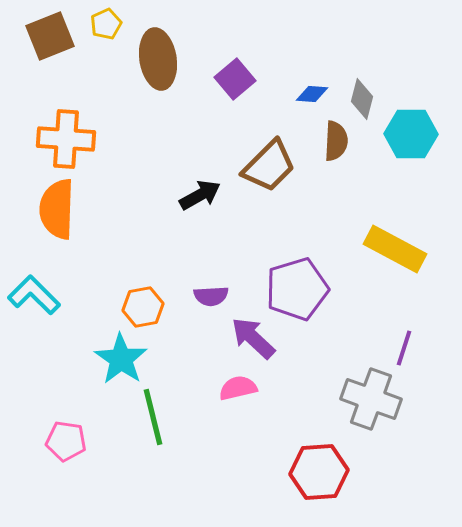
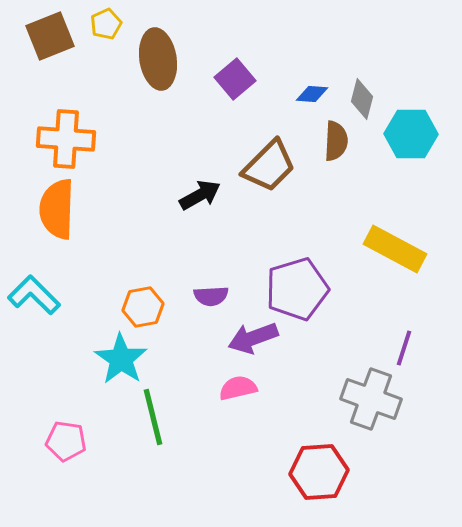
purple arrow: rotated 63 degrees counterclockwise
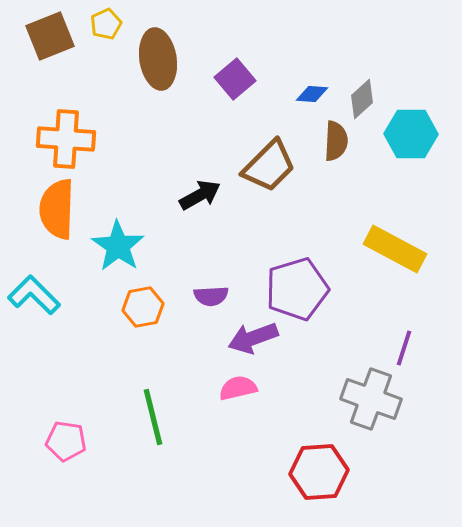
gray diamond: rotated 33 degrees clockwise
cyan star: moved 3 px left, 113 px up
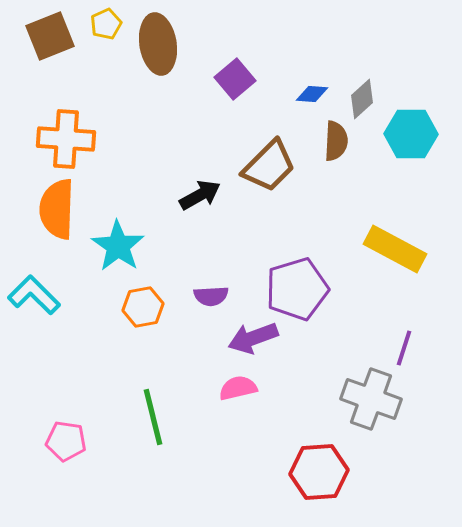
brown ellipse: moved 15 px up
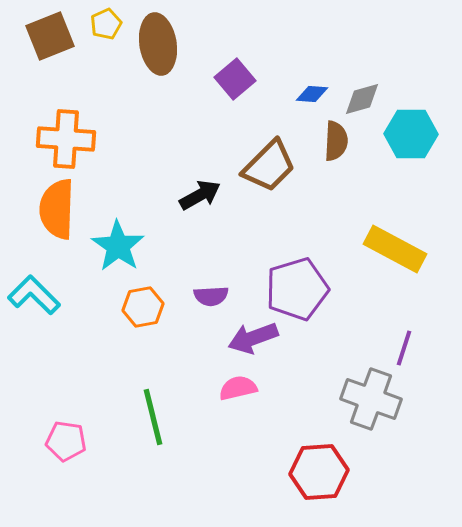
gray diamond: rotated 27 degrees clockwise
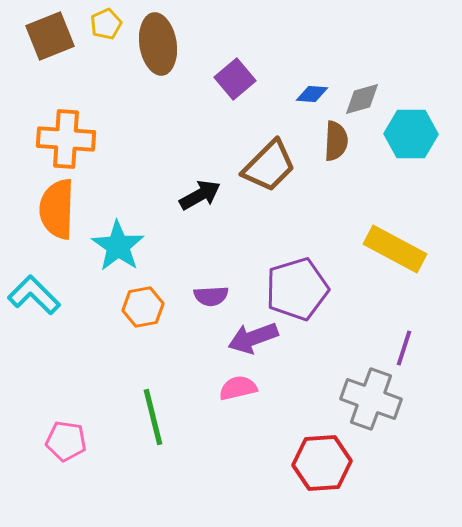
red hexagon: moved 3 px right, 9 px up
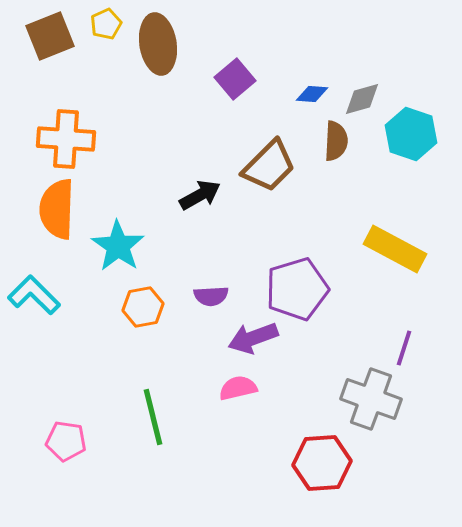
cyan hexagon: rotated 18 degrees clockwise
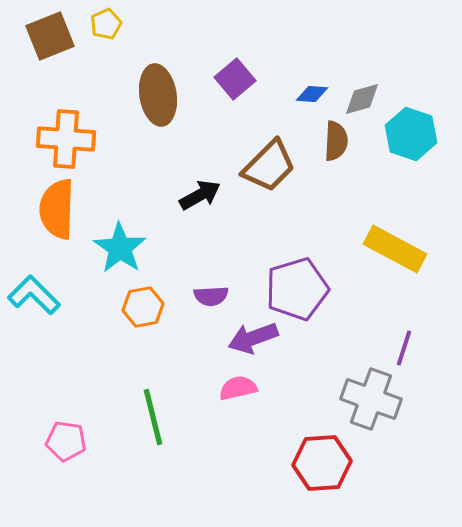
brown ellipse: moved 51 px down
cyan star: moved 2 px right, 2 px down
